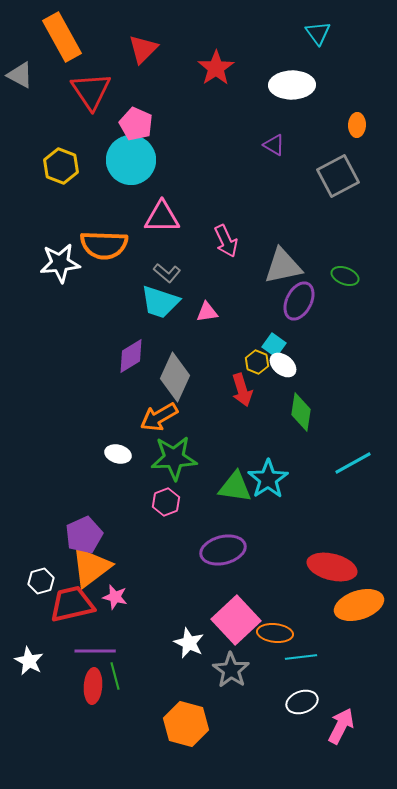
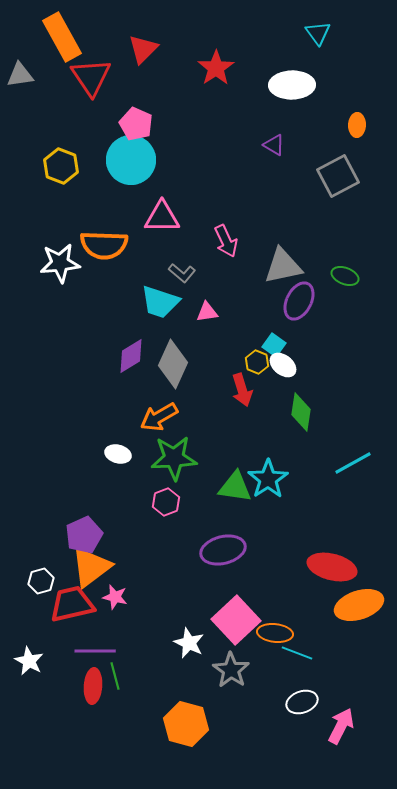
gray triangle at (20, 75): rotated 36 degrees counterclockwise
red triangle at (91, 91): moved 14 px up
gray L-shape at (167, 273): moved 15 px right
gray diamond at (175, 377): moved 2 px left, 13 px up
cyan line at (301, 657): moved 4 px left, 4 px up; rotated 28 degrees clockwise
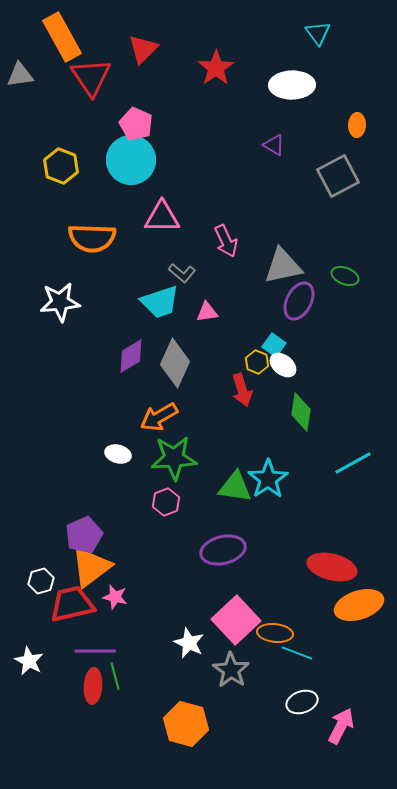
orange semicircle at (104, 245): moved 12 px left, 7 px up
white star at (60, 263): moved 39 px down
cyan trapezoid at (160, 302): rotated 36 degrees counterclockwise
gray diamond at (173, 364): moved 2 px right, 1 px up
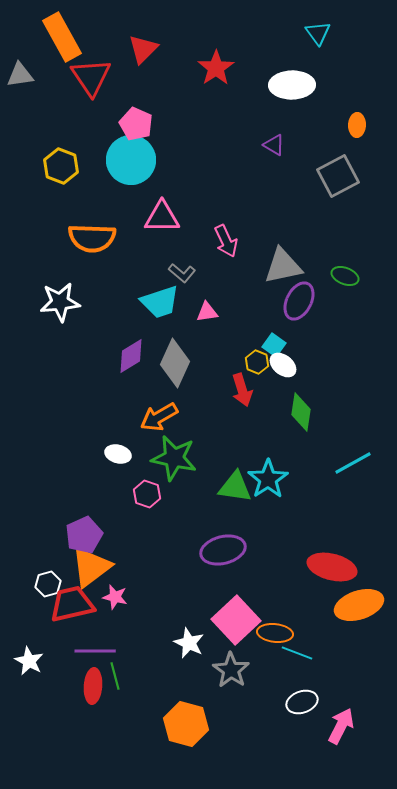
green star at (174, 458): rotated 15 degrees clockwise
pink hexagon at (166, 502): moved 19 px left, 8 px up; rotated 20 degrees counterclockwise
white hexagon at (41, 581): moved 7 px right, 3 px down
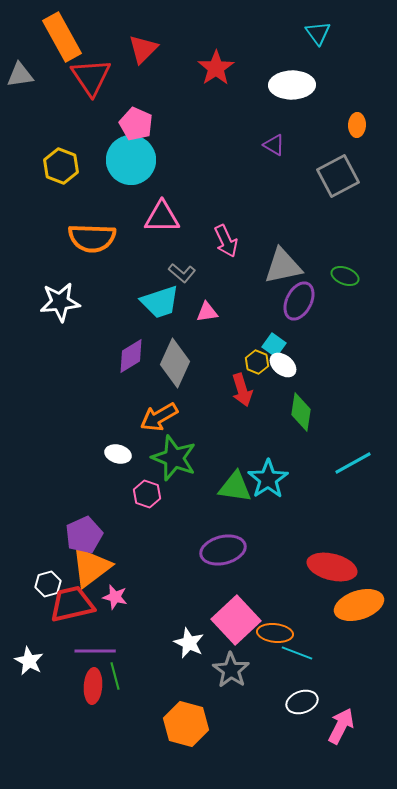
green star at (174, 458): rotated 9 degrees clockwise
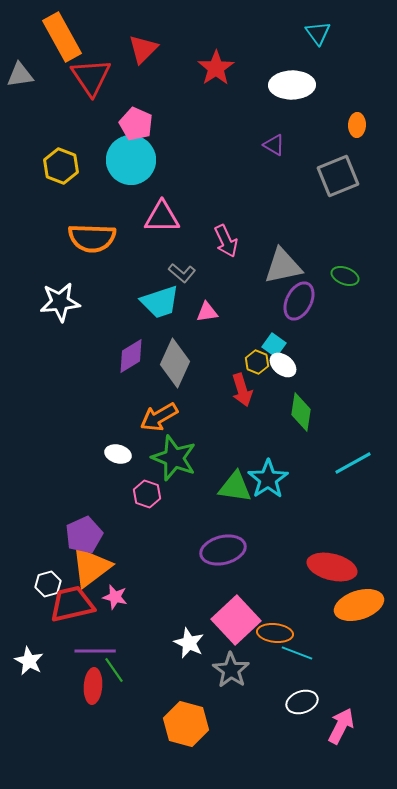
gray square at (338, 176): rotated 6 degrees clockwise
green line at (115, 676): moved 1 px left, 6 px up; rotated 20 degrees counterclockwise
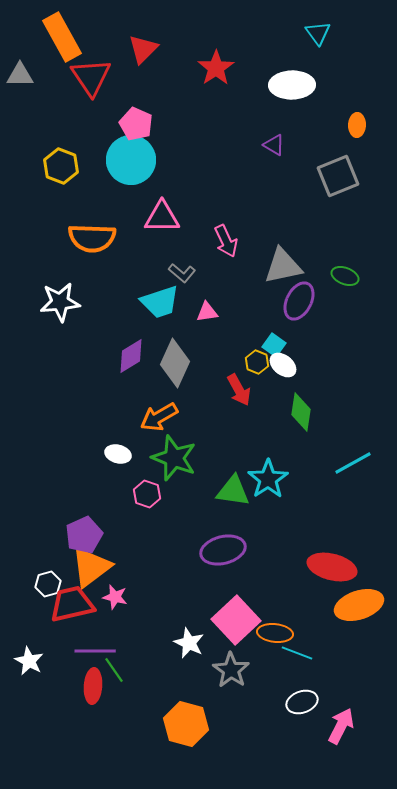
gray triangle at (20, 75): rotated 8 degrees clockwise
red arrow at (242, 390): moved 3 px left; rotated 12 degrees counterclockwise
green triangle at (235, 487): moved 2 px left, 4 px down
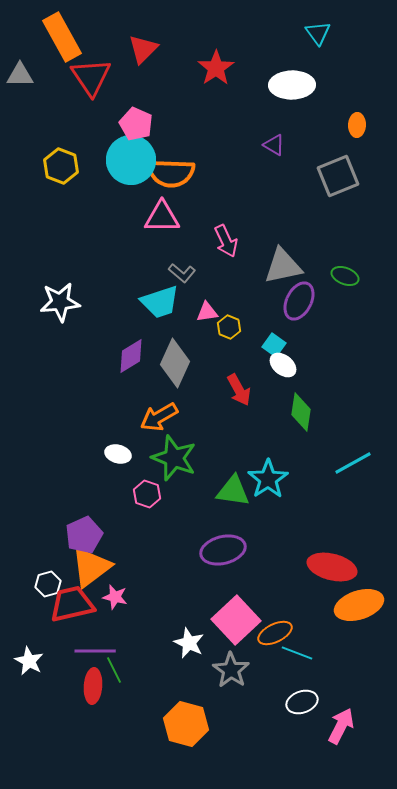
orange semicircle at (92, 238): moved 79 px right, 65 px up
yellow hexagon at (257, 362): moved 28 px left, 35 px up
orange ellipse at (275, 633): rotated 32 degrees counterclockwise
green line at (114, 670): rotated 8 degrees clockwise
